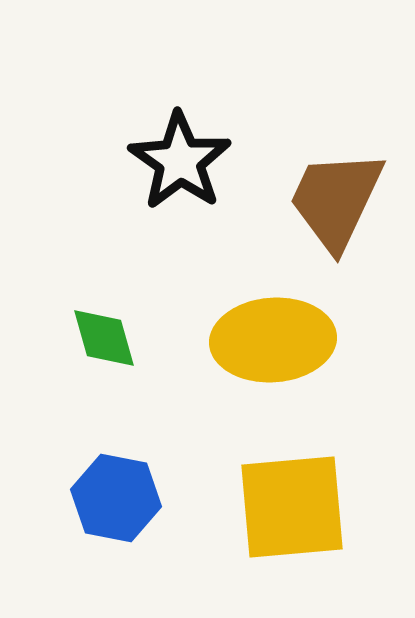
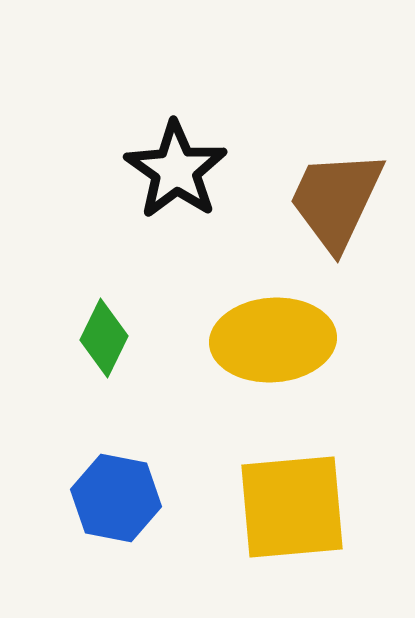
black star: moved 4 px left, 9 px down
green diamond: rotated 42 degrees clockwise
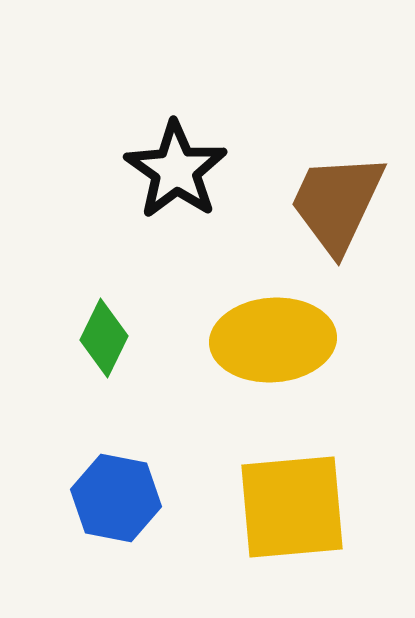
brown trapezoid: moved 1 px right, 3 px down
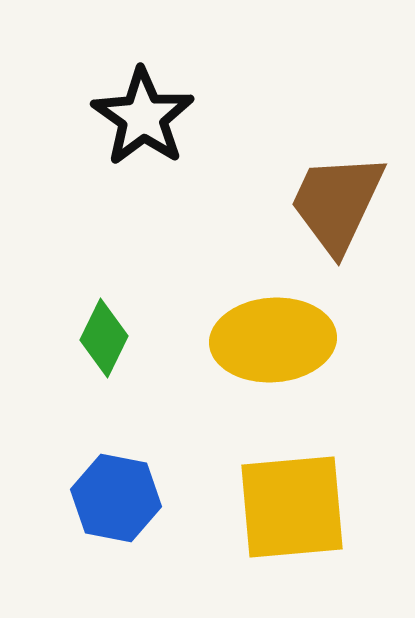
black star: moved 33 px left, 53 px up
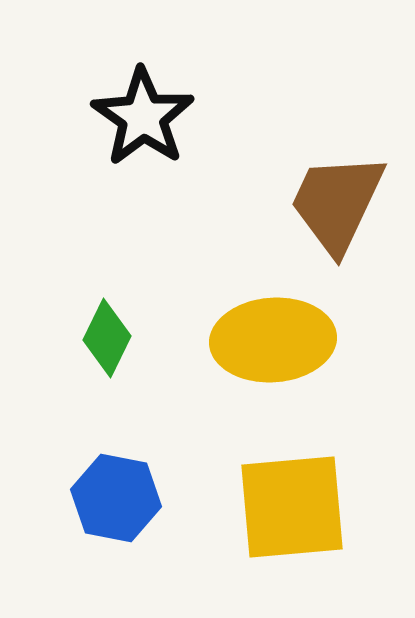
green diamond: moved 3 px right
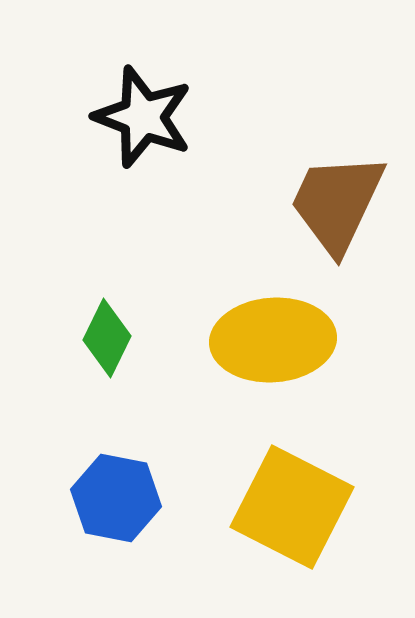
black star: rotated 14 degrees counterclockwise
yellow square: rotated 32 degrees clockwise
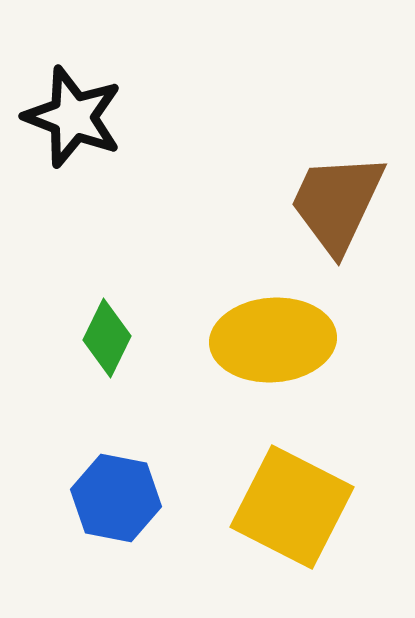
black star: moved 70 px left
